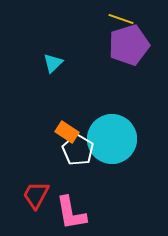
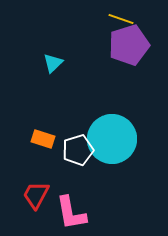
orange rectangle: moved 24 px left, 7 px down; rotated 15 degrees counterclockwise
white pentagon: rotated 24 degrees clockwise
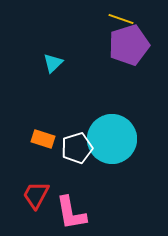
white pentagon: moved 1 px left, 2 px up
